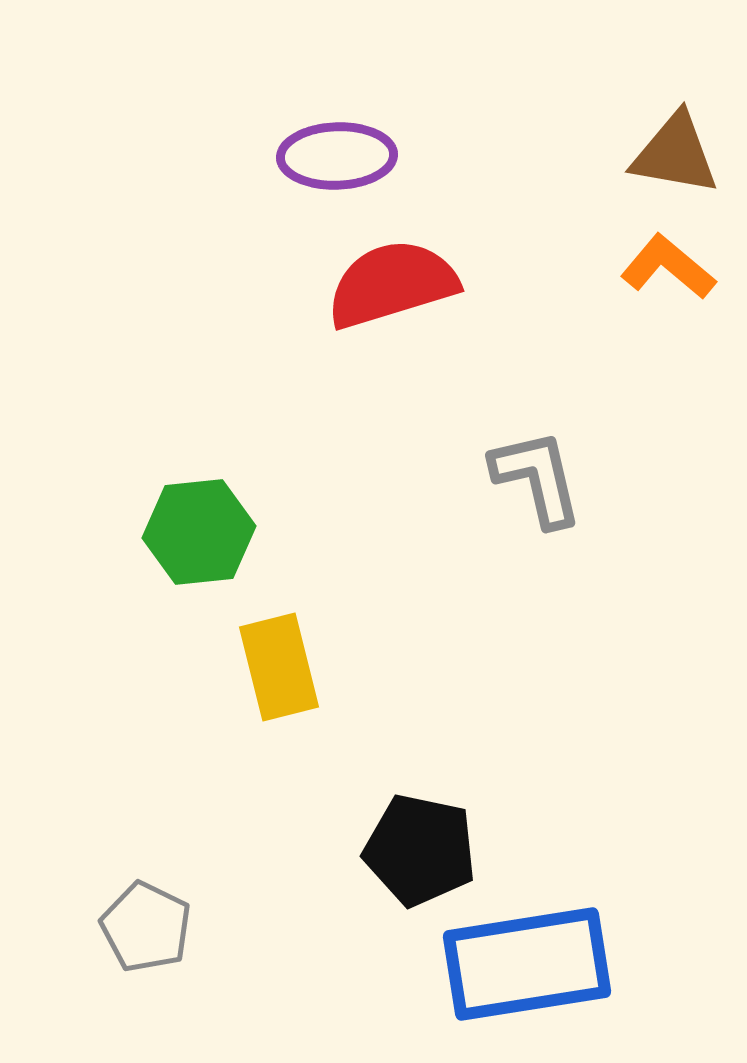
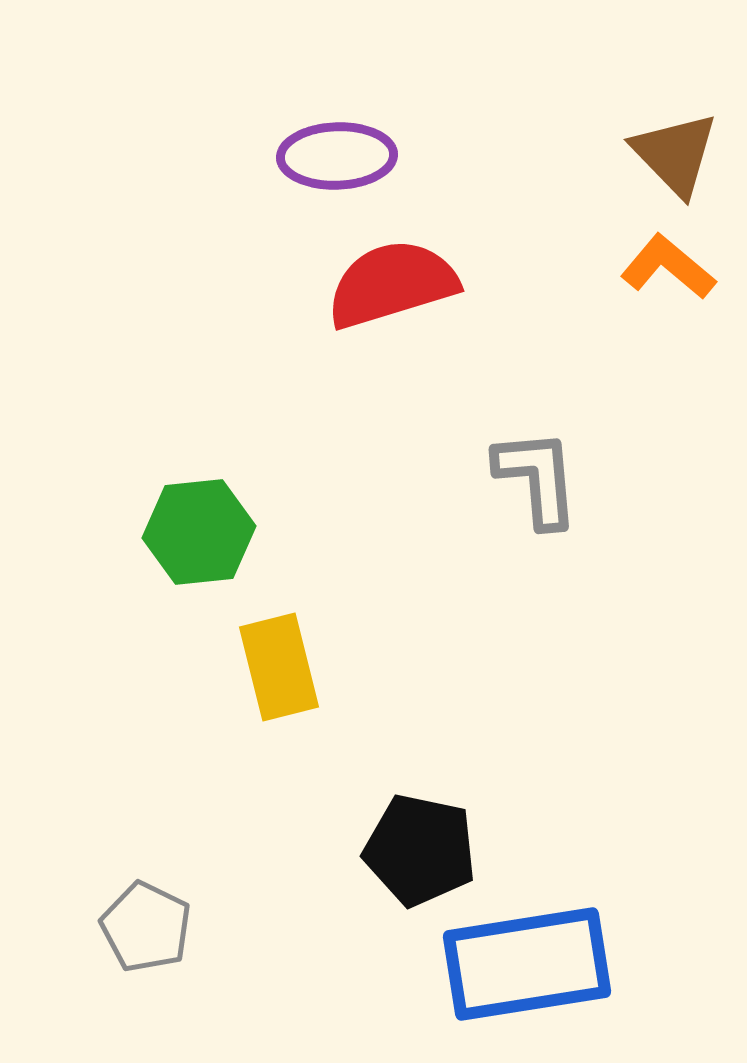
brown triangle: rotated 36 degrees clockwise
gray L-shape: rotated 8 degrees clockwise
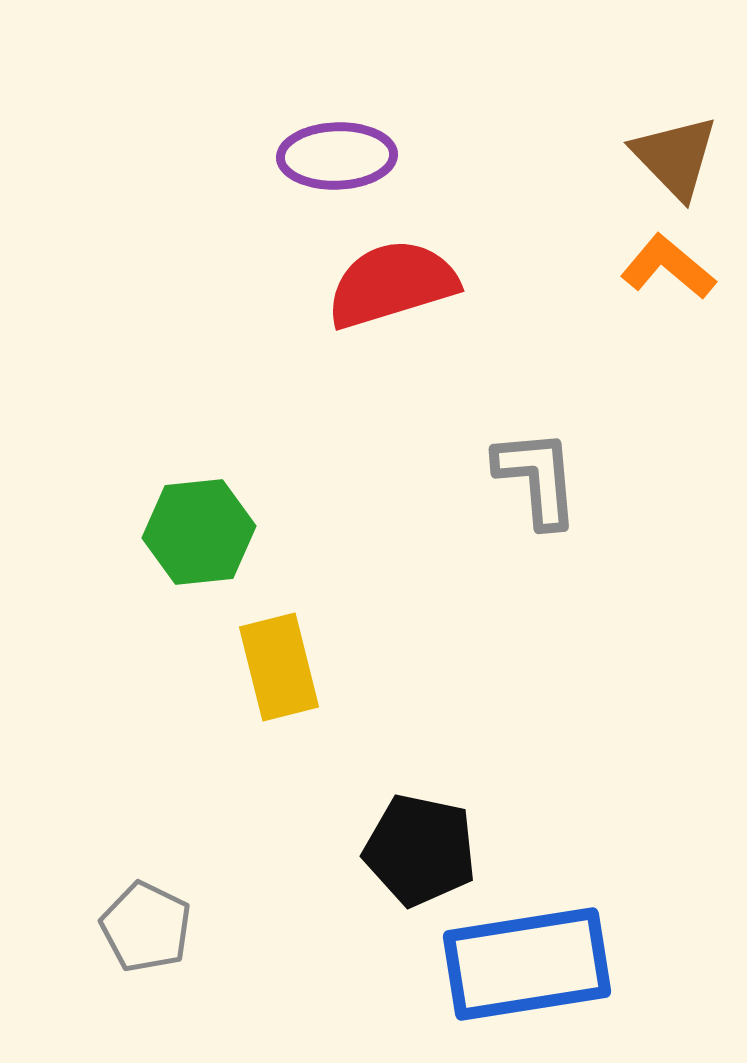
brown triangle: moved 3 px down
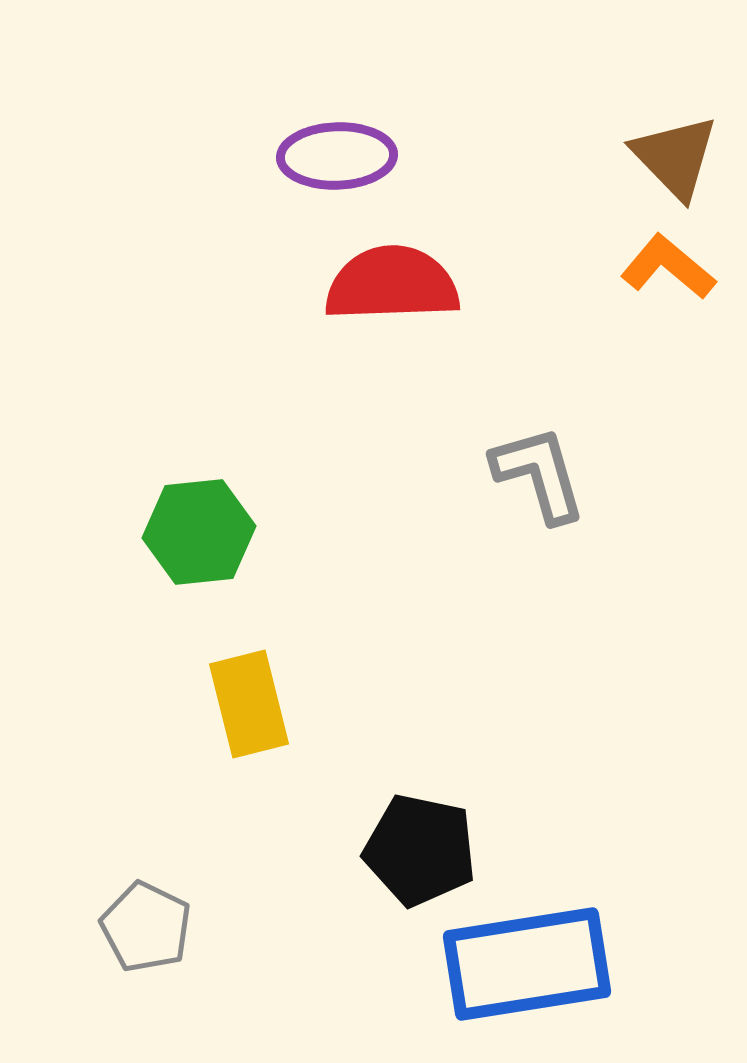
red semicircle: rotated 15 degrees clockwise
gray L-shape: moved 2 px right, 4 px up; rotated 11 degrees counterclockwise
yellow rectangle: moved 30 px left, 37 px down
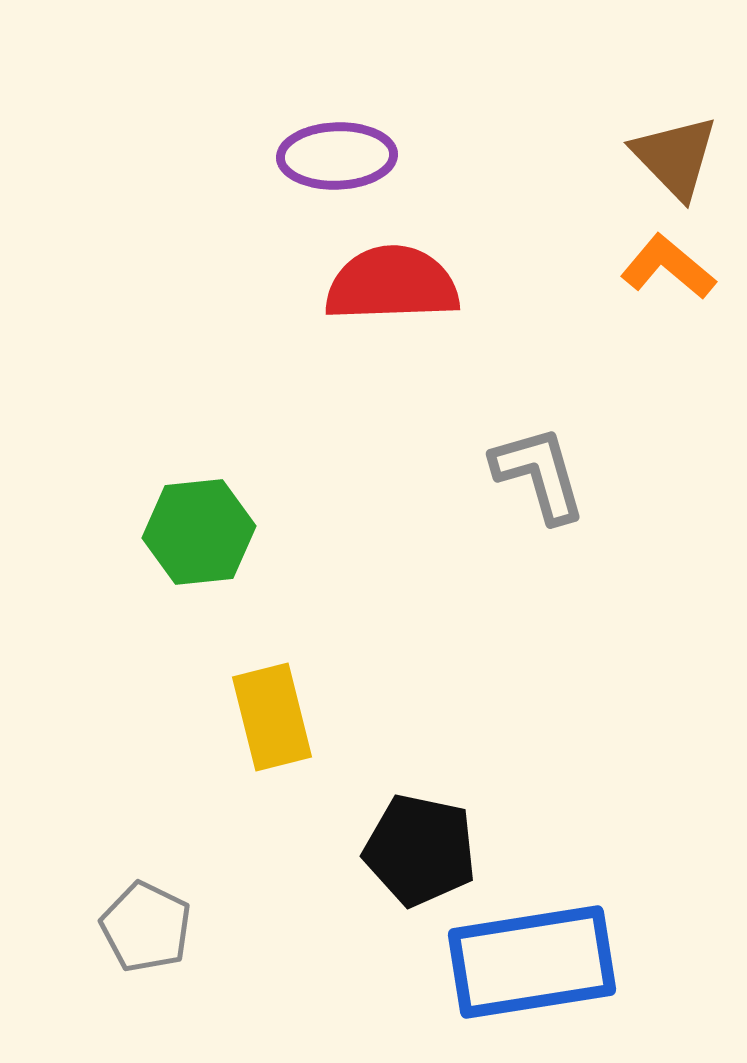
yellow rectangle: moved 23 px right, 13 px down
blue rectangle: moved 5 px right, 2 px up
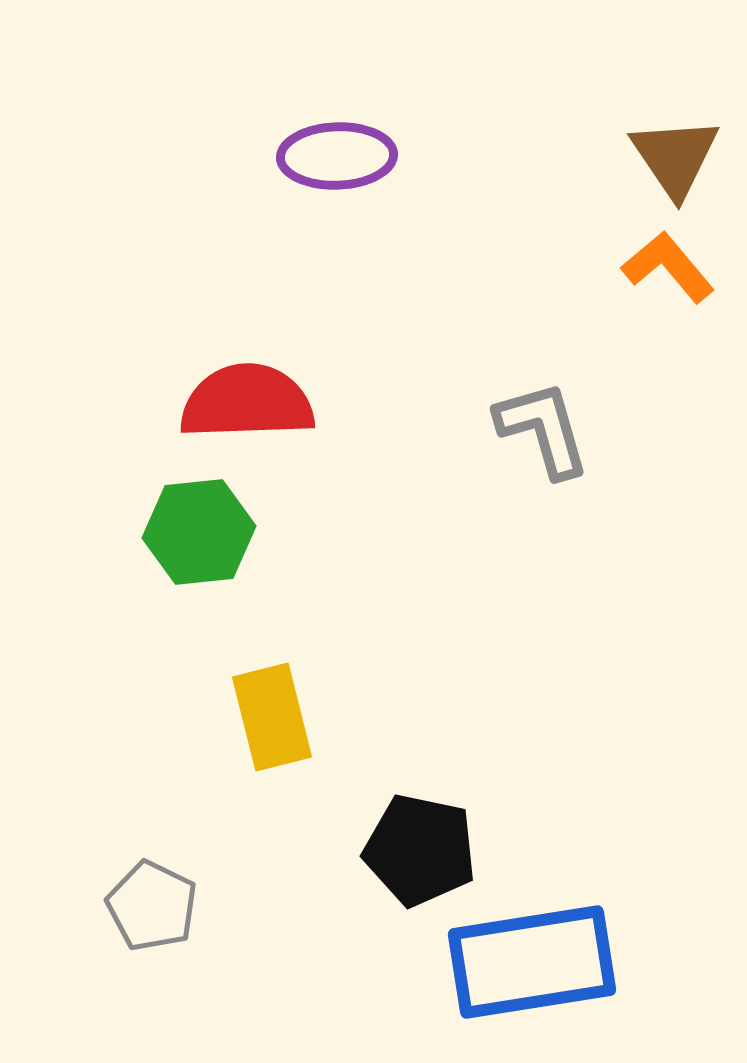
brown triangle: rotated 10 degrees clockwise
orange L-shape: rotated 10 degrees clockwise
red semicircle: moved 145 px left, 118 px down
gray L-shape: moved 4 px right, 45 px up
gray pentagon: moved 6 px right, 21 px up
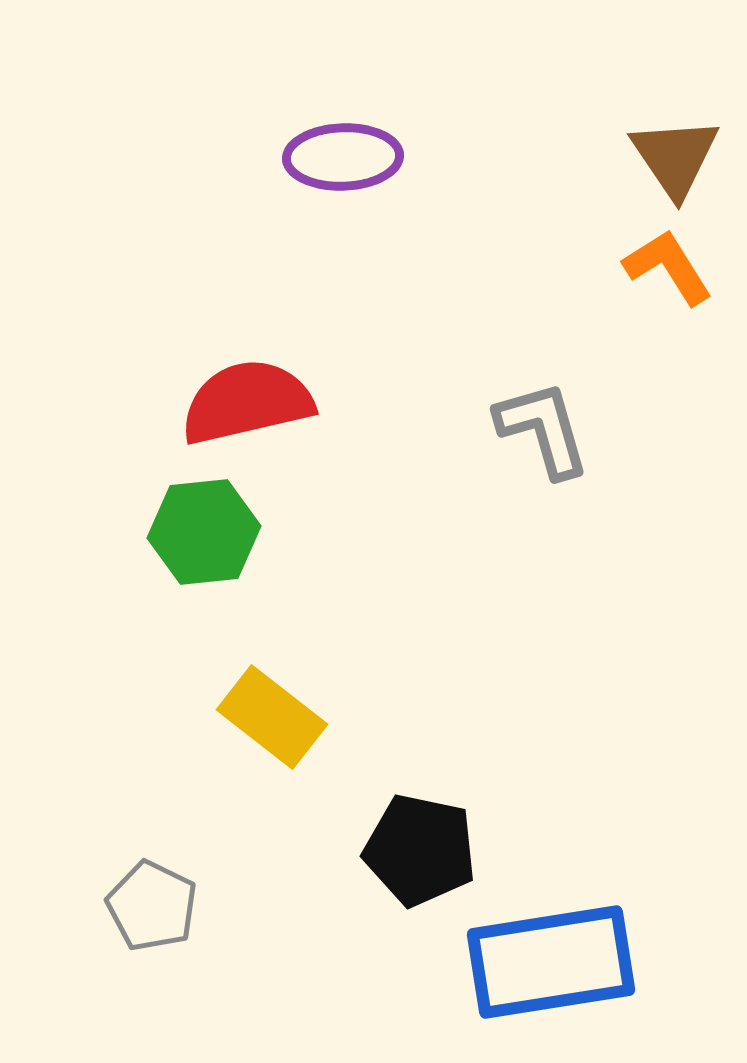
purple ellipse: moved 6 px right, 1 px down
orange L-shape: rotated 8 degrees clockwise
red semicircle: rotated 11 degrees counterclockwise
green hexagon: moved 5 px right
yellow rectangle: rotated 38 degrees counterclockwise
blue rectangle: moved 19 px right
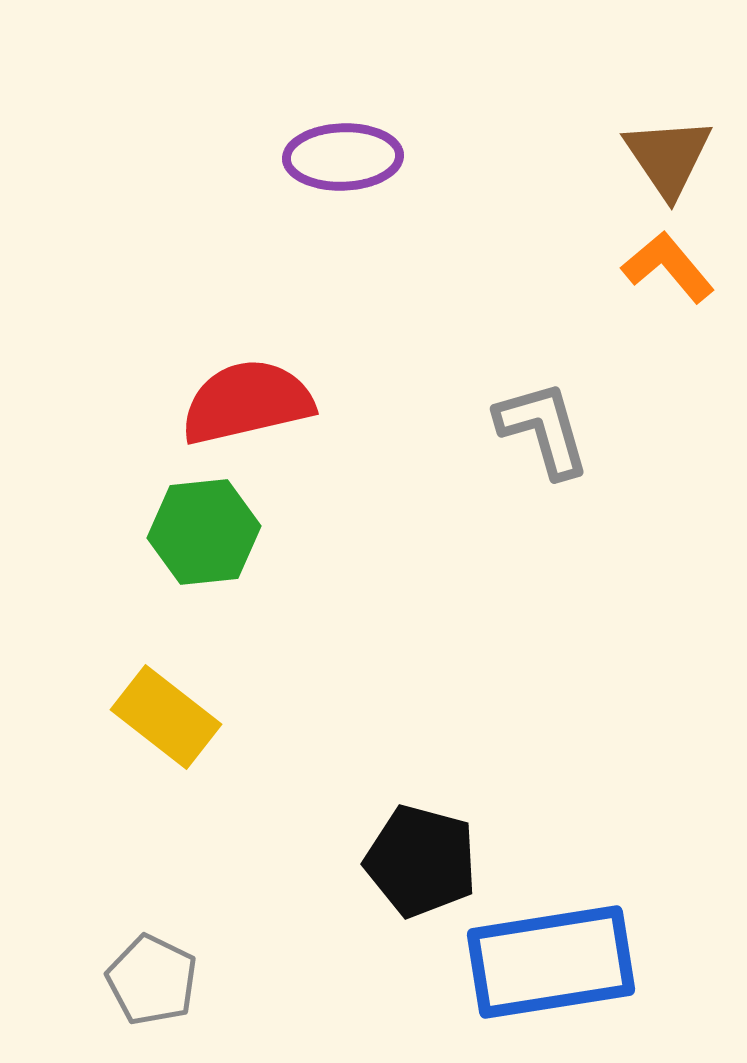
brown triangle: moved 7 px left
orange L-shape: rotated 8 degrees counterclockwise
yellow rectangle: moved 106 px left
black pentagon: moved 1 px right, 11 px down; rotated 3 degrees clockwise
gray pentagon: moved 74 px down
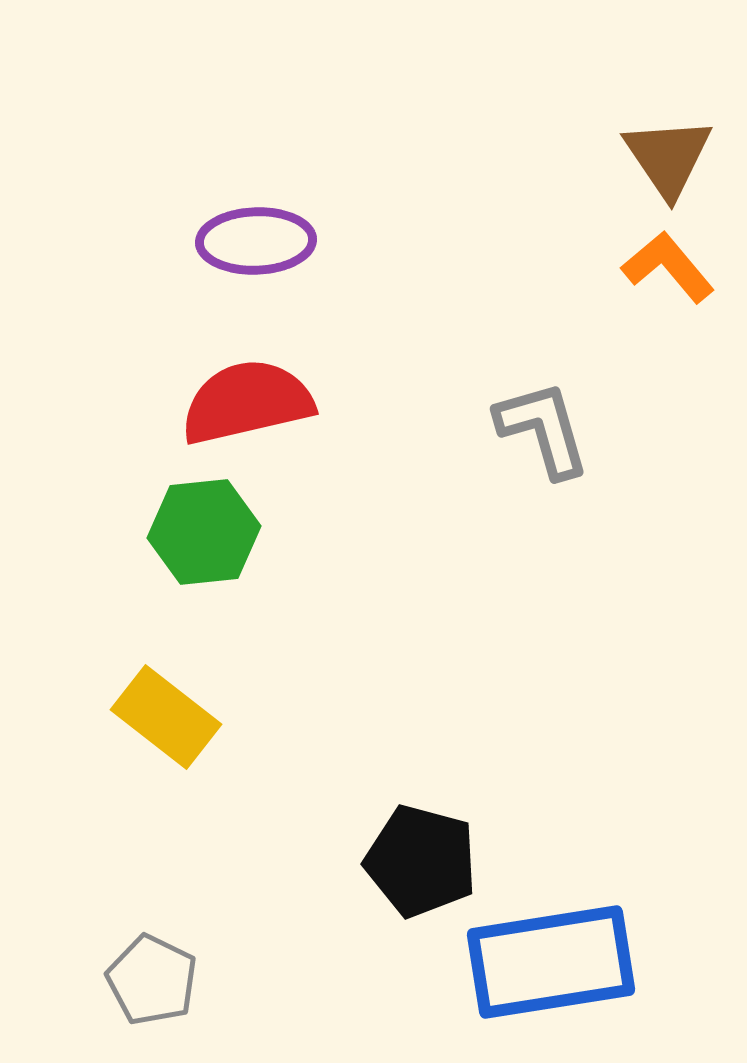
purple ellipse: moved 87 px left, 84 px down
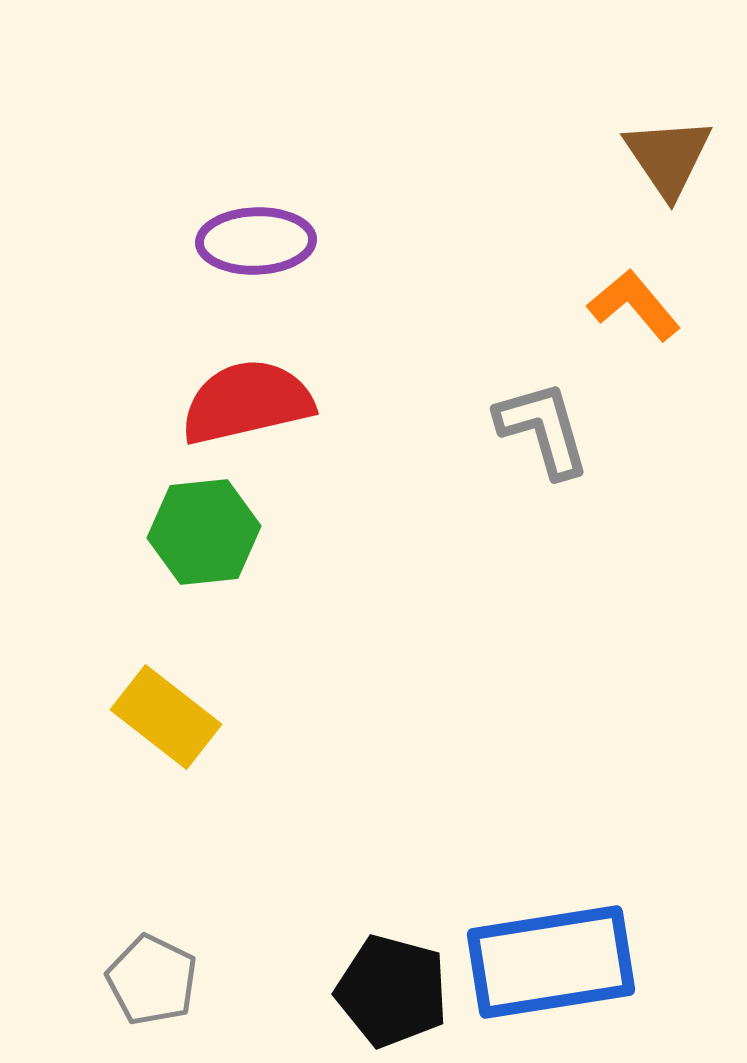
orange L-shape: moved 34 px left, 38 px down
black pentagon: moved 29 px left, 130 px down
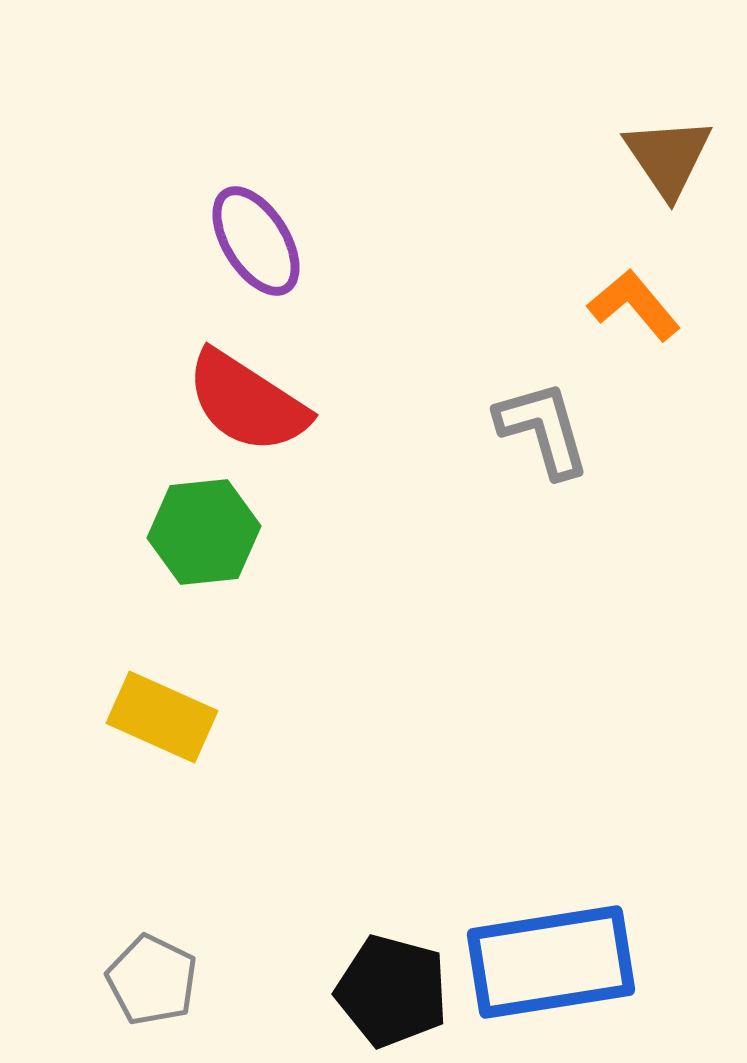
purple ellipse: rotated 60 degrees clockwise
red semicircle: rotated 134 degrees counterclockwise
yellow rectangle: moved 4 px left; rotated 14 degrees counterclockwise
